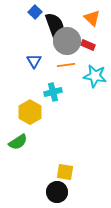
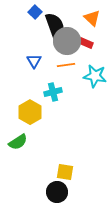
red rectangle: moved 2 px left, 2 px up
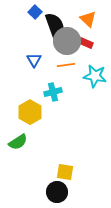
orange triangle: moved 4 px left, 1 px down
blue triangle: moved 1 px up
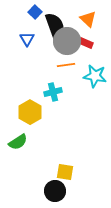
blue triangle: moved 7 px left, 21 px up
black circle: moved 2 px left, 1 px up
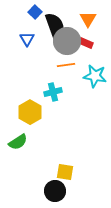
orange triangle: rotated 18 degrees clockwise
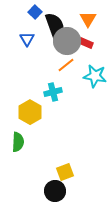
orange line: rotated 30 degrees counterclockwise
green semicircle: rotated 54 degrees counterclockwise
yellow square: rotated 30 degrees counterclockwise
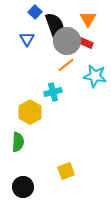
yellow square: moved 1 px right, 1 px up
black circle: moved 32 px left, 4 px up
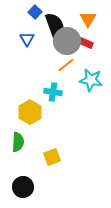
cyan star: moved 4 px left, 4 px down
cyan cross: rotated 24 degrees clockwise
yellow square: moved 14 px left, 14 px up
